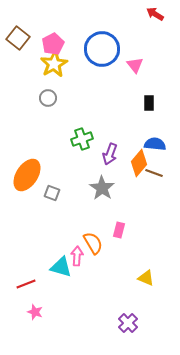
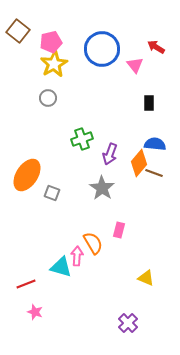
red arrow: moved 1 px right, 33 px down
brown square: moved 7 px up
pink pentagon: moved 2 px left, 2 px up; rotated 15 degrees clockwise
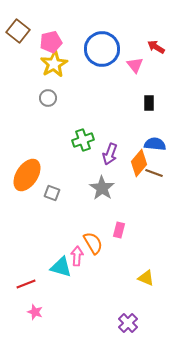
green cross: moved 1 px right, 1 px down
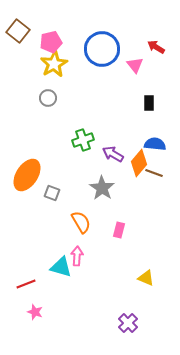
purple arrow: moved 3 px right; rotated 100 degrees clockwise
orange semicircle: moved 12 px left, 21 px up
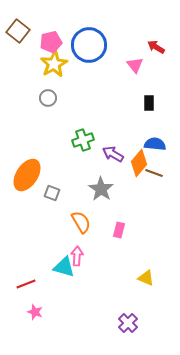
blue circle: moved 13 px left, 4 px up
gray star: moved 1 px left, 1 px down
cyan triangle: moved 3 px right
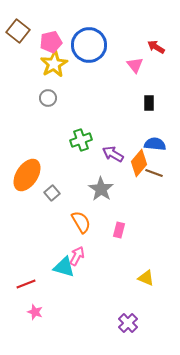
green cross: moved 2 px left
gray square: rotated 28 degrees clockwise
pink arrow: rotated 24 degrees clockwise
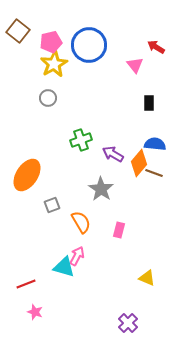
gray square: moved 12 px down; rotated 21 degrees clockwise
yellow triangle: moved 1 px right
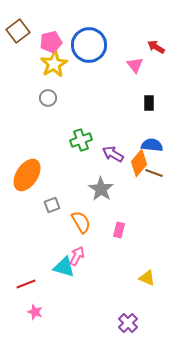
brown square: rotated 15 degrees clockwise
blue semicircle: moved 3 px left, 1 px down
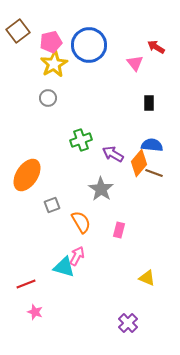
pink triangle: moved 2 px up
